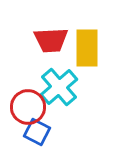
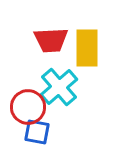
blue square: rotated 16 degrees counterclockwise
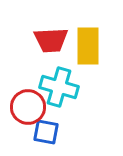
yellow rectangle: moved 1 px right, 2 px up
cyan cross: rotated 33 degrees counterclockwise
blue square: moved 9 px right
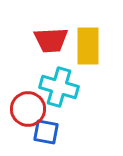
red circle: moved 2 px down
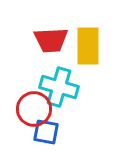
red circle: moved 6 px right
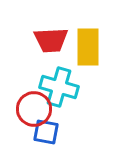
yellow rectangle: moved 1 px down
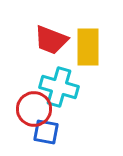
red trapezoid: rotated 24 degrees clockwise
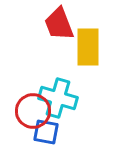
red trapezoid: moved 8 px right, 16 px up; rotated 48 degrees clockwise
cyan cross: moved 1 px left, 11 px down
red circle: moved 1 px left, 2 px down
